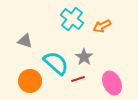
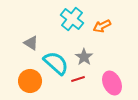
gray triangle: moved 6 px right, 2 px down; rotated 14 degrees clockwise
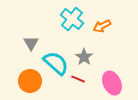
gray triangle: rotated 28 degrees clockwise
red line: rotated 40 degrees clockwise
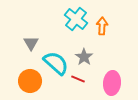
cyan cross: moved 4 px right
orange arrow: rotated 120 degrees clockwise
pink ellipse: rotated 30 degrees clockwise
